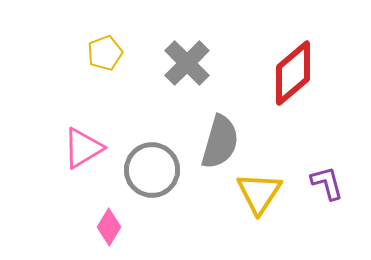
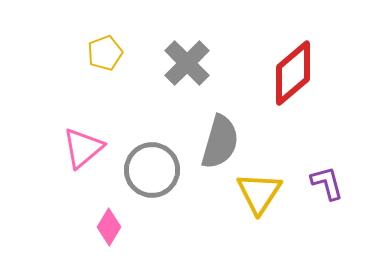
pink triangle: rotated 9 degrees counterclockwise
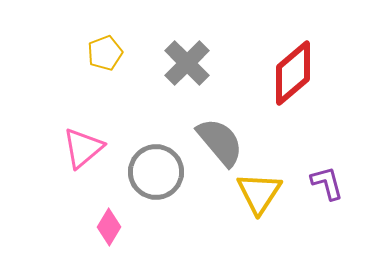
gray semicircle: rotated 56 degrees counterclockwise
gray circle: moved 4 px right, 2 px down
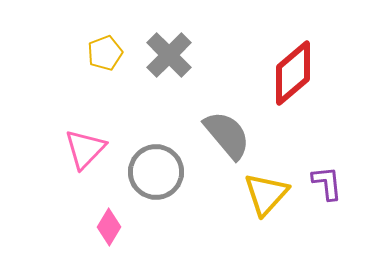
gray cross: moved 18 px left, 8 px up
gray semicircle: moved 7 px right, 7 px up
pink triangle: moved 2 px right, 1 px down; rotated 6 degrees counterclockwise
purple L-shape: rotated 9 degrees clockwise
yellow triangle: moved 7 px right, 1 px down; rotated 9 degrees clockwise
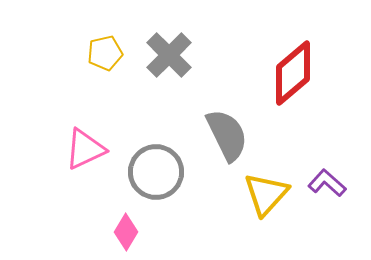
yellow pentagon: rotated 8 degrees clockwise
gray semicircle: rotated 14 degrees clockwise
pink triangle: rotated 21 degrees clockwise
purple L-shape: rotated 42 degrees counterclockwise
pink diamond: moved 17 px right, 5 px down
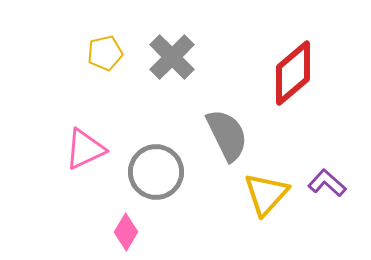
gray cross: moved 3 px right, 2 px down
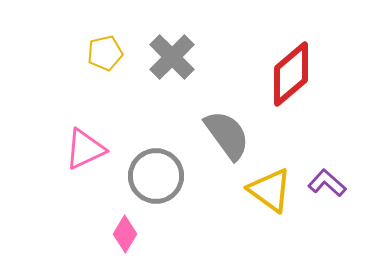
red diamond: moved 2 px left, 1 px down
gray semicircle: rotated 10 degrees counterclockwise
gray circle: moved 4 px down
yellow triangle: moved 4 px right, 4 px up; rotated 36 degrees counterclockwise
pink diamond: moved 1 px left, 2 px down
